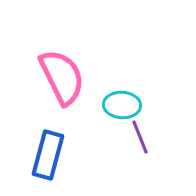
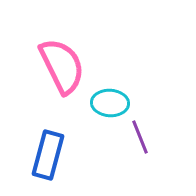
pink semicircle: moved 11 px up
cyan ellipse: moved 12 px left, 2 px up
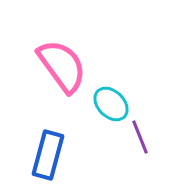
pink semicircle: rotated 10 degrees counterclockwise
cyan ellipse: moved 1 px right, 1 px down; rotated 42 degrees clockwise
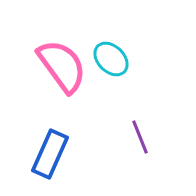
cyan ellipse: moved 45 px up
blue rectangle: moved 2 px right, 1 px up; rotated 9 degrees clockwise
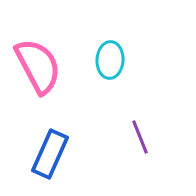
cyan ellipse: moved 1 px left, 1 px down; rotated 48 degrees clockwise
pink semicircle: moved 24 px left; rotated 8 degrees clockwise
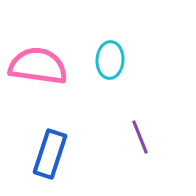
pink semicircle: rotated 54 degrees counterclockwise
blue rectangle: rotated 6 degrees counterclockwise
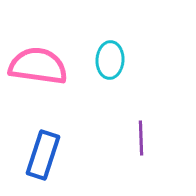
purple line: moved 1 px right, 1 px down; rotated 20 degrees clockwise
blue rectangle: moved 7 px left, 1 px down
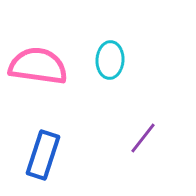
purple line: moved 2 px right; rotated 40 degrees clockwise
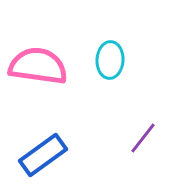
blue rectangle: rotated 36 degrees clockwise
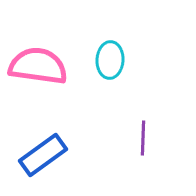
purple line: rotated 36 degrees counterclockwise
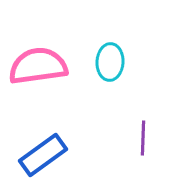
cyan ellipse: moved 2 px down
pink semicircle: rotated 16 degrees counterclockwise
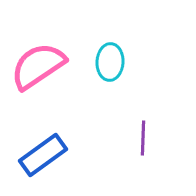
pink semicircle: rotated 26 degrees counterclockwise
